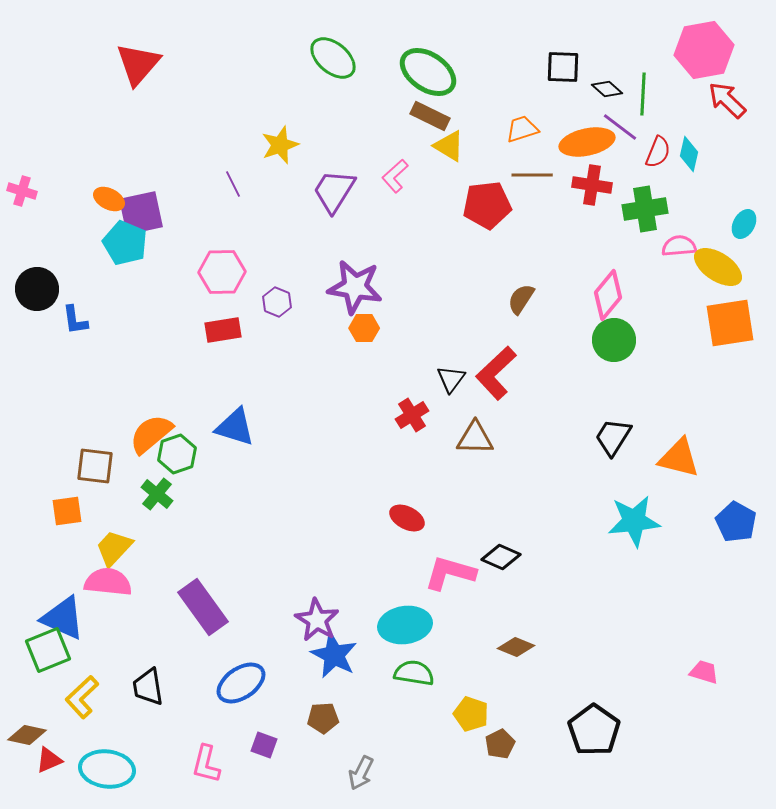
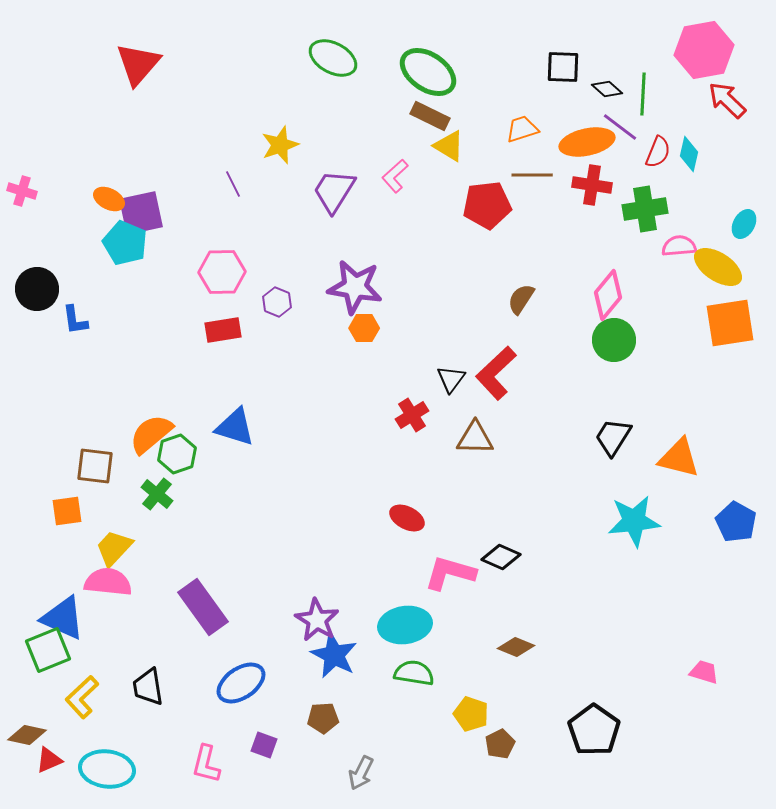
green ellipse at (333, 58): rotated 12 degrees counterclockwise
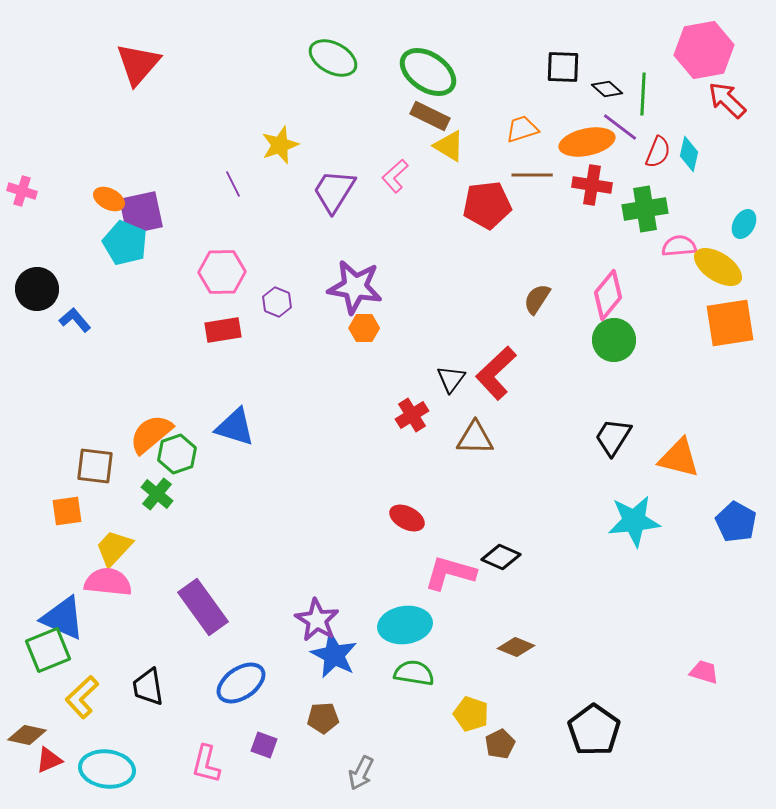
brown semicircle at (521, 299): moved 16 px right
blue L-shape at (75, 320): rotated 148 degrees clockwise
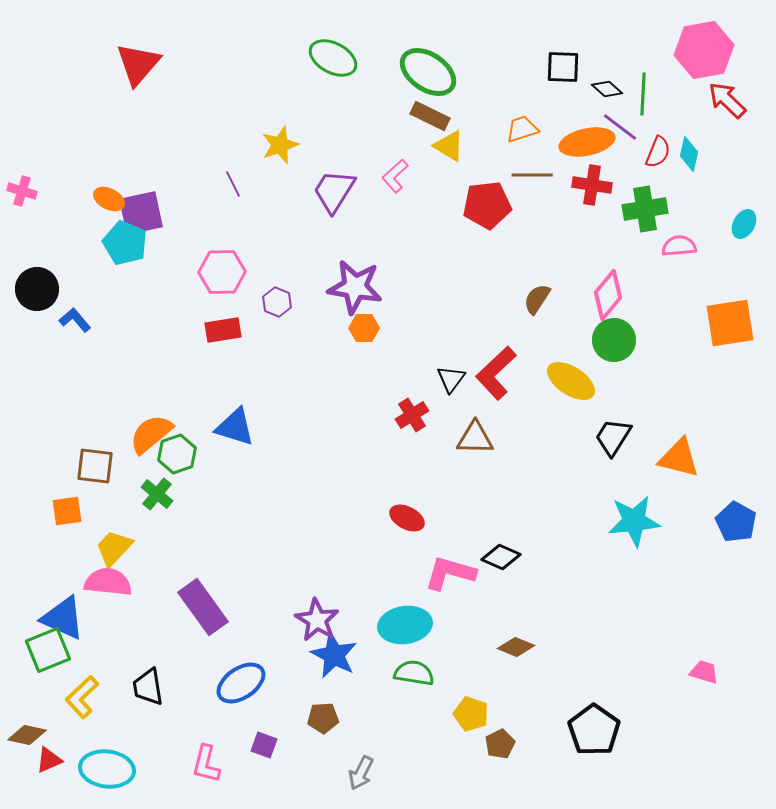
yellow ellipse at (718, 267): moved 147 px left, 114 px down
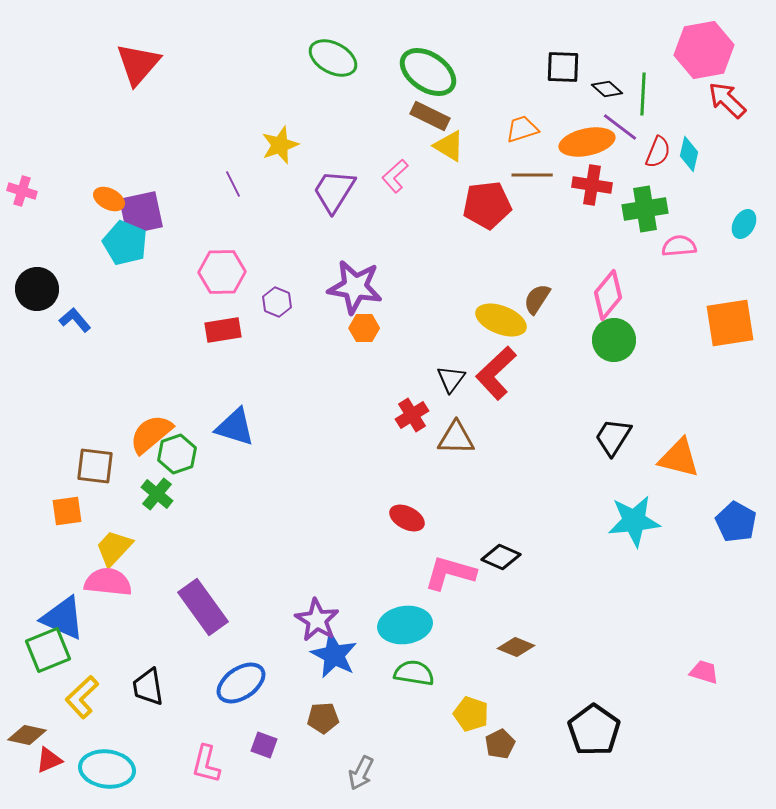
yellow ellipse at (571, 381): moved 70 px left, 61 px up; rotated 12 degrees counterclockwise
brown triangle at (475, 438): moved 19 px left
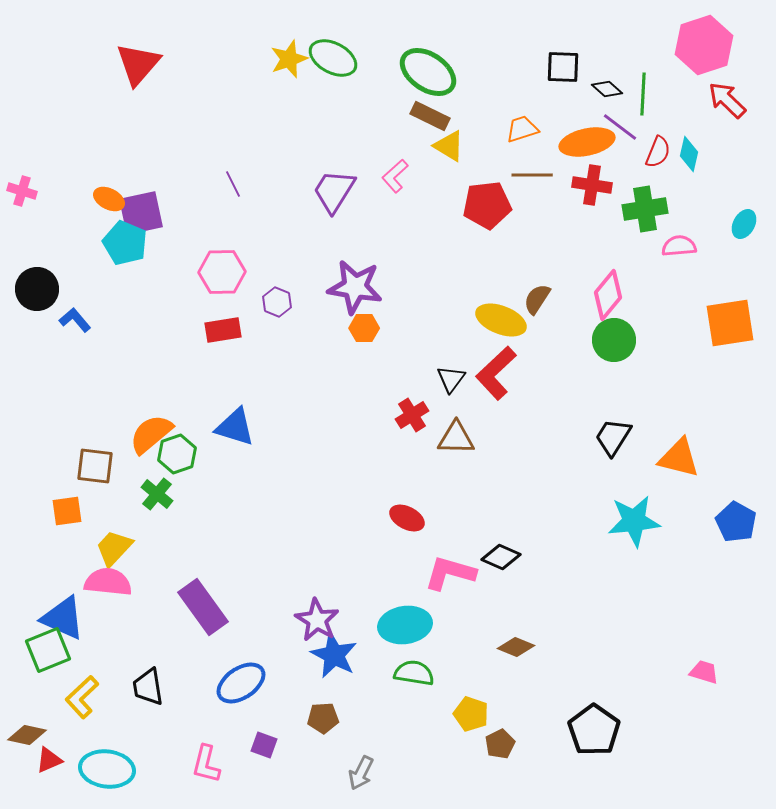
pink hexagon at (704, 50): moved 5 px up; rotated 8 degrees counterclockwise
yellow star at (280, 145): moved 9 px right, 86 px up
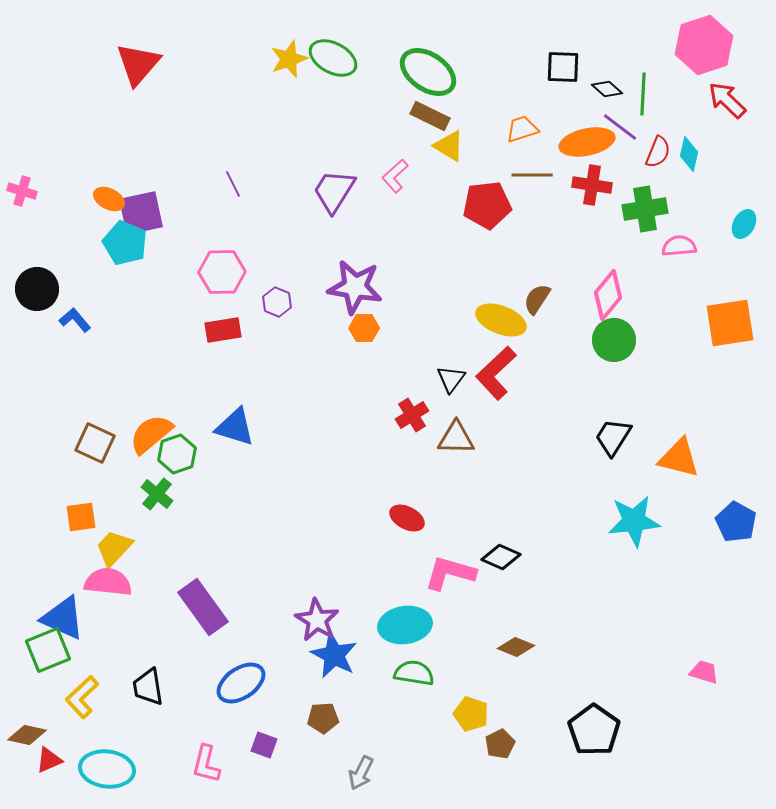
brown square at (95, 466): moved 23 px up; rotated 18 degrees clockwise
orange square at (67, 511): moved 14 px right, 6 px down
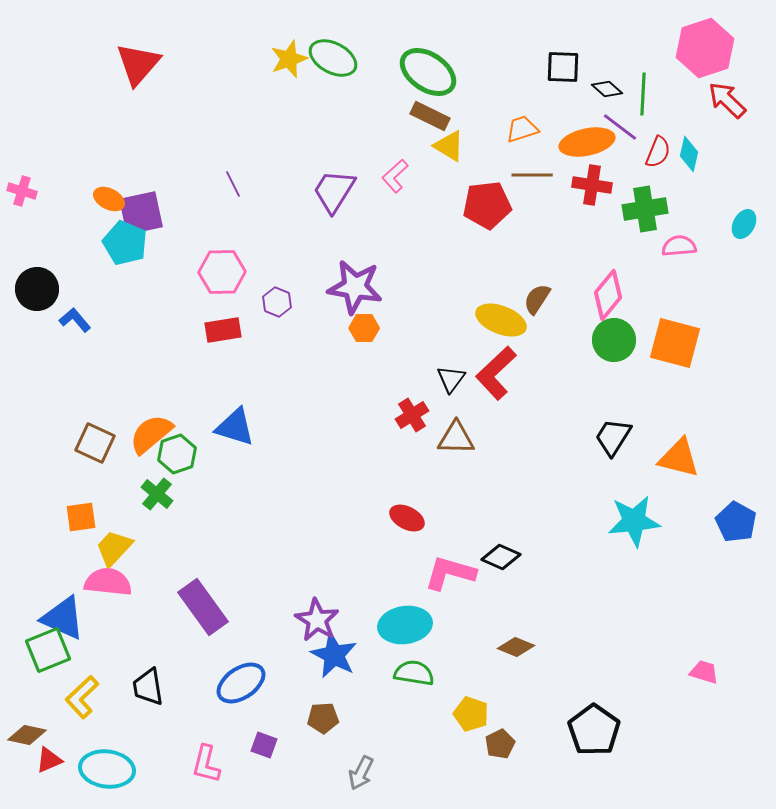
pink hexagon at (704, 45): moved 1 px right, 3 px down
orange square at (730, 323): moved 55 px left, 20 px down; rotated 24 degrees clockwise
